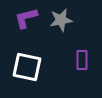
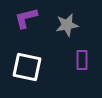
gray star: moved 6 px right, 5 px down
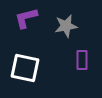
gray star: moved 1 px left, 1 px down
white square: moved 2 px left, 1 px down
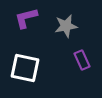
purple rectangle: rotated 24 degrees counterclockwise
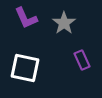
purple L-shape: rotated 100 degrees counterclockwise
gray star: moved 2 px left, 3 px up; rotated 25 degrees counterclockwise
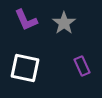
purple L-shape: moved 2 px down
purple rectangle: moved 6 px down
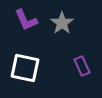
gray star: moved 2 px left
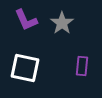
purple rectangle: rotated 30 degrees clockwise
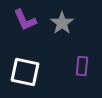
purple L-shape: moved 1 px left
white square: moved 4 px down
